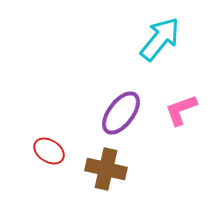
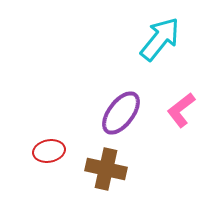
pink L-shape: rotated 18 degrees counterclockwise
red ellipse: rotated 44 degrees counterclockwise
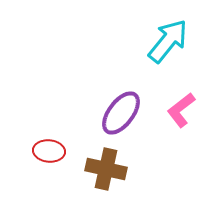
cyan arrow: moved 8 px right, 2 px down
red ellipse: rotated 16 degrees clockwise
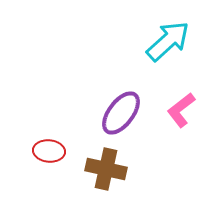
cyan arrow: rotated 9 degrees clockwise
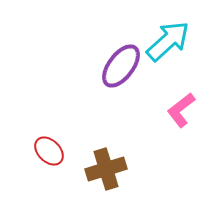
purple ellipse: moved 47 px up
red ellipse: rotated 40 degrees clockwise
brown cross: rotated 30 degrees counterclockwise
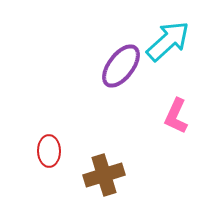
pink L-shape: moved 5 px left, 6 px down; rotated 27 degrees counterclockwise
red ellipse: rotated 44 degrees clockwise
brown cross: moved 2 px left, 6 px down
